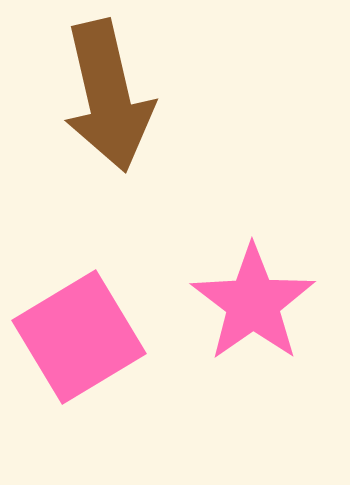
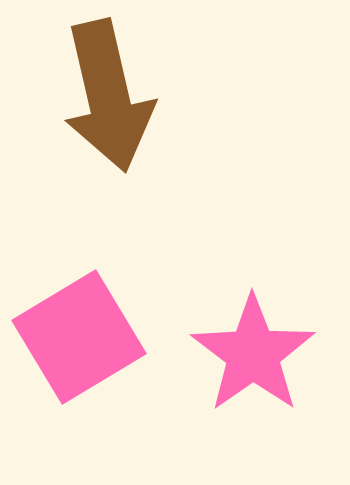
pink star: moved 51 px down
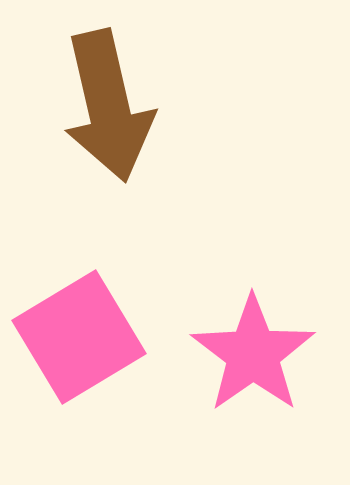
brown arrow: moved 10 px down
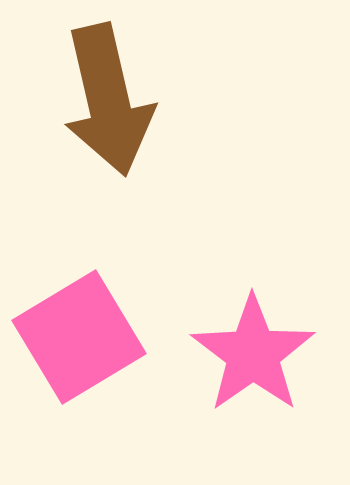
brown arrow: moved 6 px up
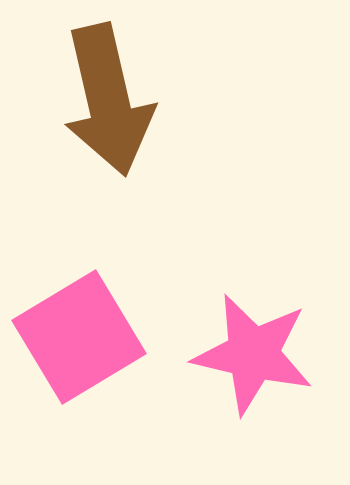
pink star: rotated 24 degrees counterclockwise
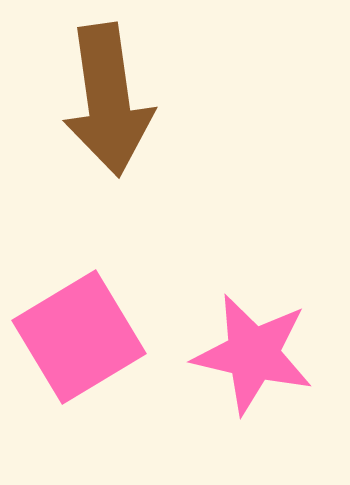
brown arrow: rotated 5 degrees clockwise
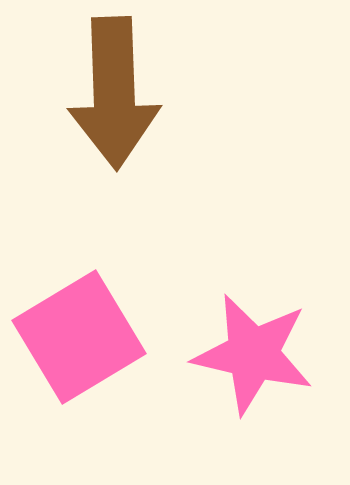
brown arrow: moved 6 px right, 7 px up; rotated 6 degrees clockwise
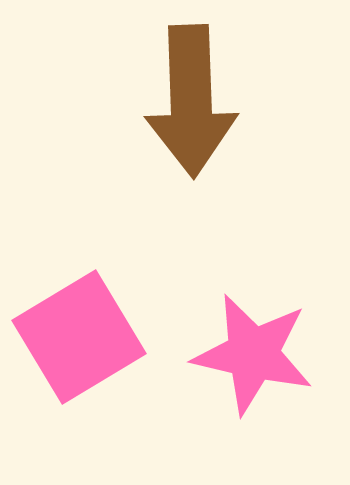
brown arrow: moved 77 px right, 8 px down
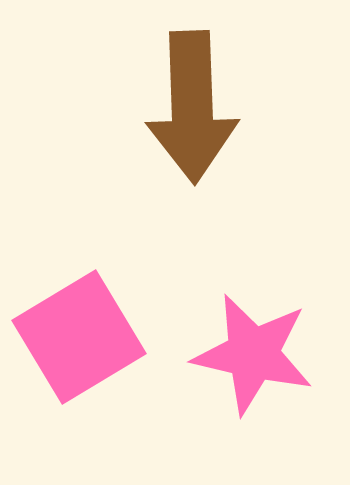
brown arrow: moved 1 px right, 6 px down
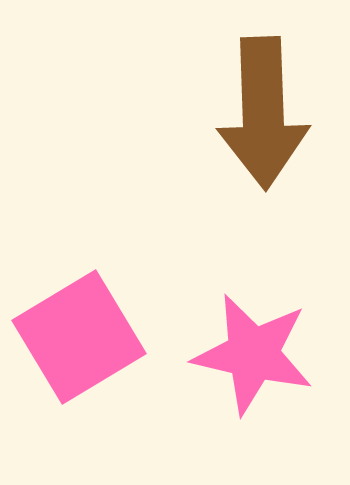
brown arrow: moved 71 px right, 6 px down
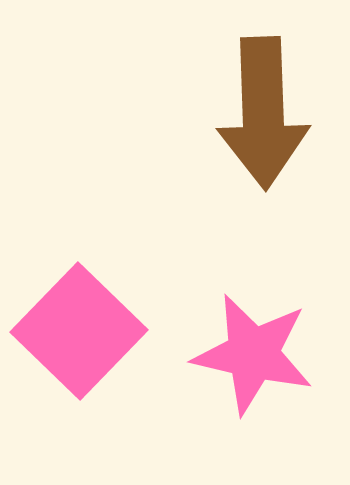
pink square: moved 6 px up; rotated 15 degrees counterclockwise
